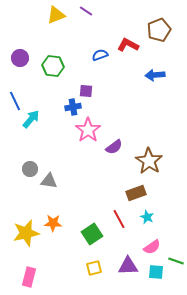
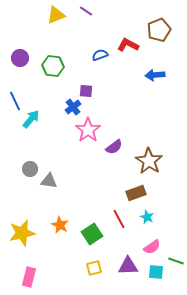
blue cross: rotated 28 degrees counterclockwise
orange star: moved 7 px right, 2 px down; rotated 24 degrees clockwise
yellow star: moved 4 px left
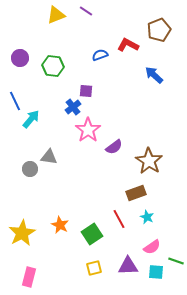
blue arrow: moved 1 px left; rotated 48 degrees clockwise
gray triangle: moved 24 px up
yellow star: rotated 16 degrees counterclockwise
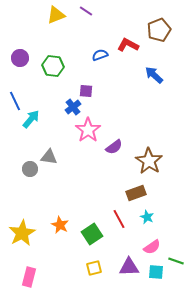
purple triangle: moved 1 px right, 1 px down
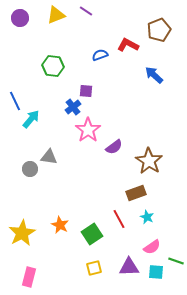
purple circle: moved 40 px up
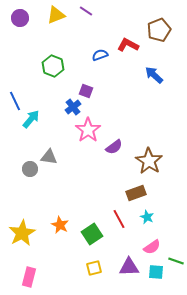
green hexagon: rotated 15 degrees clockwise
purple square: rotated 16 degrees clockwise
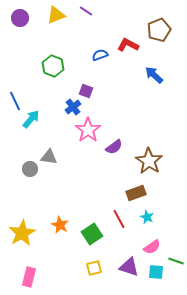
purple triangle: rotated 20 degrees clockwise
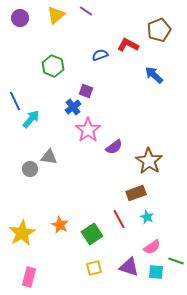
yellow triangle: rotated 18 degrees counterclockwise
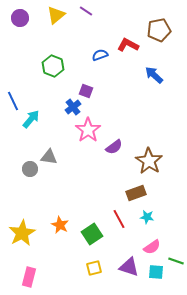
brown pentagon: rotated 10 degrees clockwise
blue line: moved 2 px left
cyan star: rotated 16 degrees counterclockwise
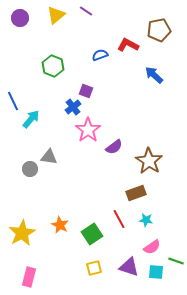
cyan star: moved 1 px left, 3 px down
